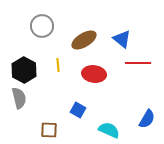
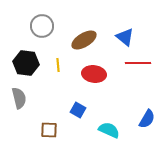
blue triangle: moved 3 px right, 2 px up
black hexagon: moved 2 px right, 7 px up; rotated 20 degrees counterclockwise
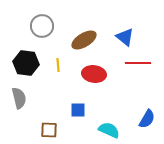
blue square: rotated 28 degrees counterclockwise
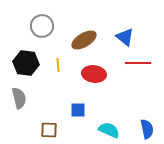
blue semicircle: moved 10 px down; rotated 42 degrees counterclockwise
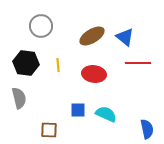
gray circle: moved 1 px left
brown ellipse: moved 8 px right, 4 px up
cyan semicircle: moved 3 px left, 16 px up
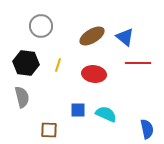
yellow line: rotated 24 degrees clockwise
gray semicircle: moved 3 px right, 1 px up
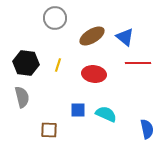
gray circle: moved 14 px right, 8 px up
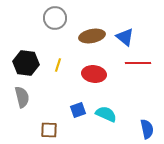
brown ellipse: rotated 20 degrees clockwise
blue square: rotated 21 degrees counterclockwise
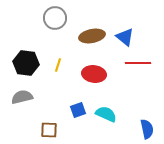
gray semicircle: rotated 90 degrees counterclockwise
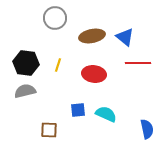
gray semicircle: moved 3 px right, 6 px up
blue square: rotated 14 degrees clockwise
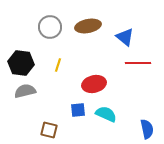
gray circle: moved 5 px left, 9 px down
brown ellipse: moved 4 px left, 10 px up
black hexagon: moved 5 px left
red ellipse: moved 10 px down; rotated 20 degrees counterclockwise
brown square: rotated 12 degrees clockwise
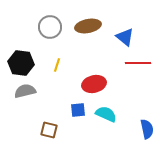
yellow line: moved 1 px left
